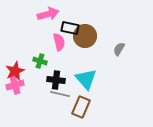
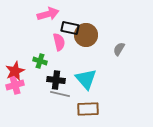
brown circle: moved 1 px right, 1 px up
brown rectangle: moved 7 px right, 2 px down; rotated 65 degrees clockwise
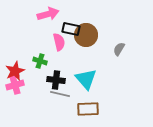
black rectangle: moved 1 px right, 1 px down
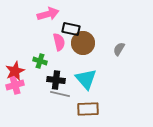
brown circle: moved 3 px left, 8 px down
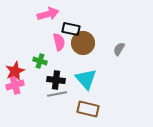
gray line: moved 3 px left; rotated 24 degrees counterclockwise
brown rectangle: rotated 15 degrees clockwise
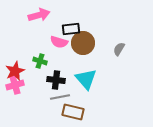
pink arrow: moved 9 px left, 1 px down
black rectangle: rotated 18 degrees counterclockwise
pink semicircle: rotated 120 degrees clockwise
gray line: moved 3 px right, 3 px down
brown rectangle: moved 15 px left, 3 px down
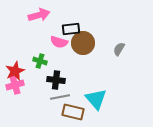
cyan triangle: moved 10 px right, 20 px down
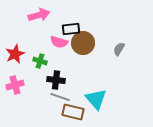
red star: moved 17 px up
gray line: rotated 30 degrees clockwise
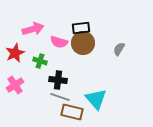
pink arrow: moved 6 px left, 14 px down
black rectangle: moved 10 px right, 1 px up
red star: moved 1 px up
black cross: moved 2 px right
pink cross: rotated 18 degrees counterclockwise
brown rectangle: moved 1 px left
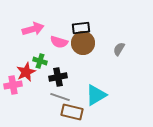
red star: moved 11 px right, 19 px down
black cross: moved 3 px up; rotated 18 degrees counterclockwise
pink cross: moved 2 px left; rotated 24 degrees clockwise
cyan triangle: moved 4 px up; rotated 40 degrees clockwise
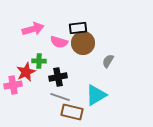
black rectangle: moved 3 px left
gray semicircle: moved 11 px left, 12 px down
green cross: moved 1 px left; rotated 16 degrees counterclockwise
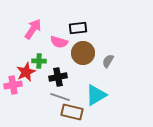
pink arrow: rotated 40 degrees counterclockwise
brown circle: moved 10 px down
